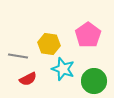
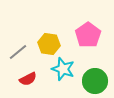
gray line: moved 4 px up; rotated 48 degrees counterclockwise
green circle: moved 1 px right
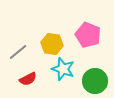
pink pentagon: rotated 15 degrees counterclockwise
yellow hexagon: moved 3 px right
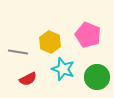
yellow hexagon: moved 2 px left, 2 px up; rotated 15 degrees clockwise
gray line: rotated 48 degrees clockwise
green circle: moved 2 px right, 4 px up
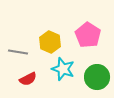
pink pentagon: rotated 10 degrees clockwise
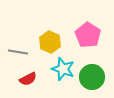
green circle: moved 5 px left
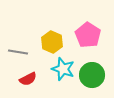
yellow hexagon: moved 2 px right
green circle: moved 2 px up
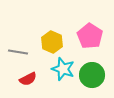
pink pentagon: moved 2 px right, 1 px down
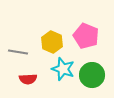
pink pentagon: moved 4 px left; rotated 10 degrees counterclockwise
red semicircle: rotated 24 degrees clockwise
